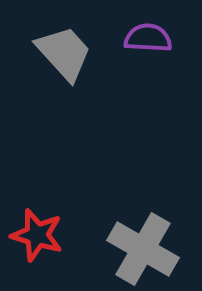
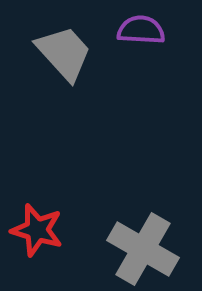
purple semicircle: moved 7 px left, 8 px up
red star: moved 5 px up
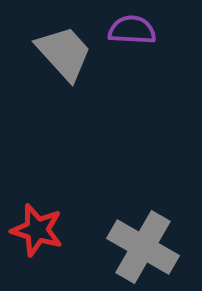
purple semicircle: moved 9 px left
gray cross: moved 2 px up
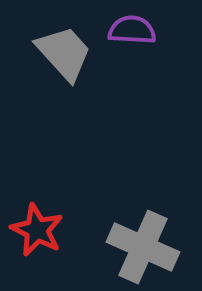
red star: rotated 10 degrees clockwise
gray cross: rotated 6 degrees counterclockwise
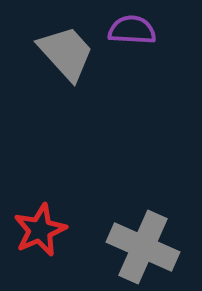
gray trapezoid: moved 2 px right
red star: moved 3 px right; rotated 22 degrees clockwise
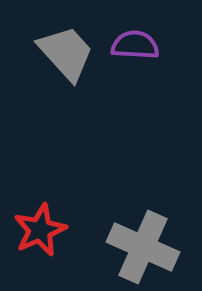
purple semicircle: moved 3 px right, 15 px down
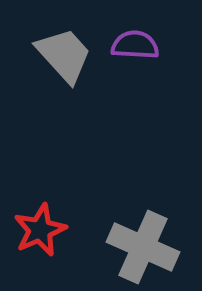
gray trapezoid: moved 2 px left, 2 px down
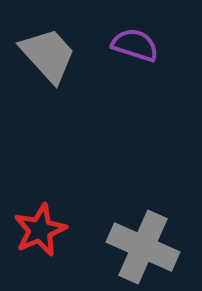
purple semicircle: rotated 15 degrees clockwise
gray trapezoid: moved 16 px left
